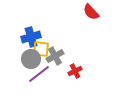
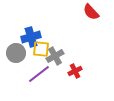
gray circle: moved 15 px left, 6 px up
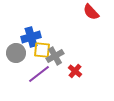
yellow square: moved 1 px right, 1 px down
red cross: rotated 24 degrees counterclockwise
